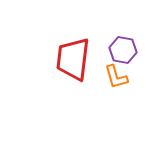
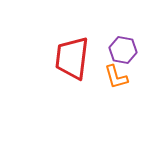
red trapezoid: moved 1 px left, 1 px up
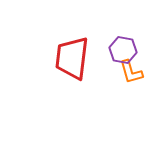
orange L-shape: moved 15 px right, 5 px up
